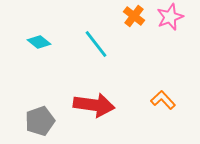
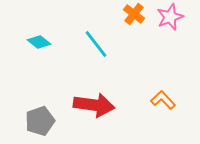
orange cross: moved 2 px up
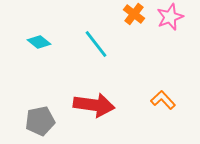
gray pentagon: rotated 8 degrees clockwise
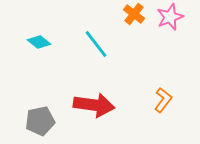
orange L-shape: rotated 80 degrees clockwise
